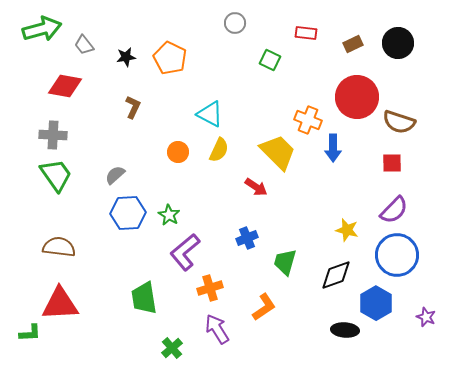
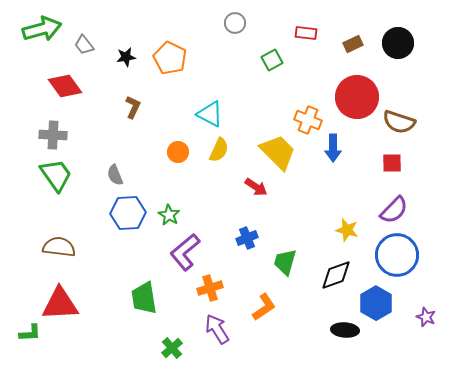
green square at (270, 60): moved 2 px right; rotated 35 degrees clockwise
red diamond at (65, 86): rotated 44 degrees clockwise
gray semicircle at (115, 175): rotated 70 degrees counterclockwise
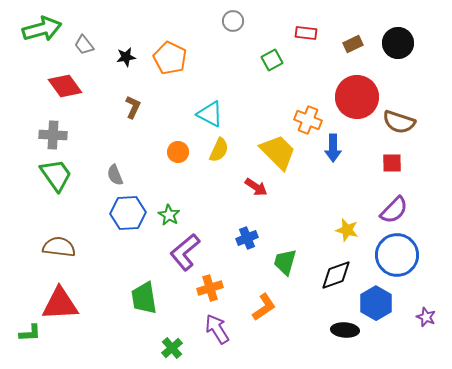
gray circle at (235, 23): moved 2 px left, 2 px up
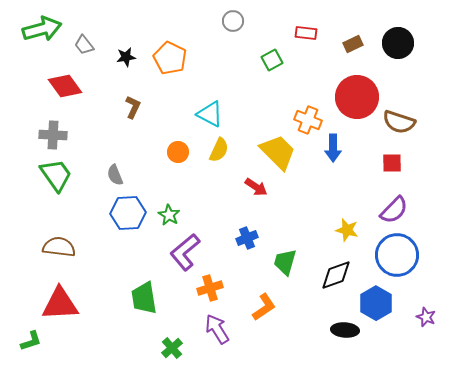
green L-shape at (30, 333): moved 1 px right, 8 px down; rotated 15 degrees counterclockwise
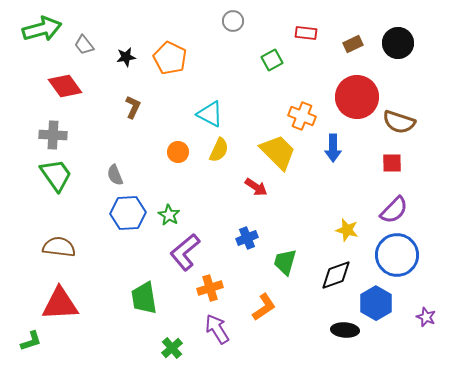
orange cross at (308, 120): moved 6 px left, 4 px up
